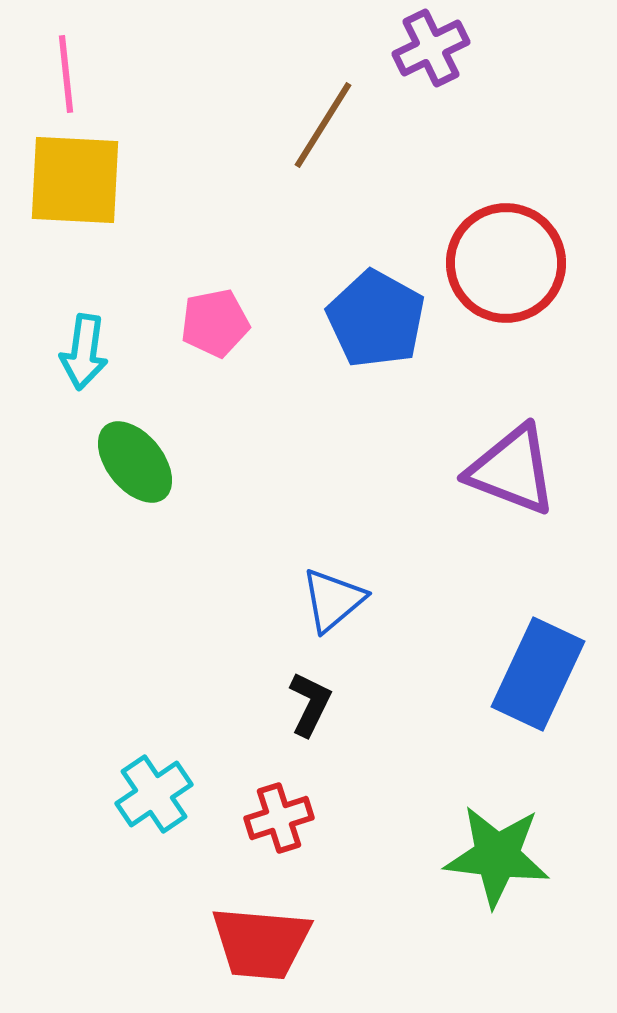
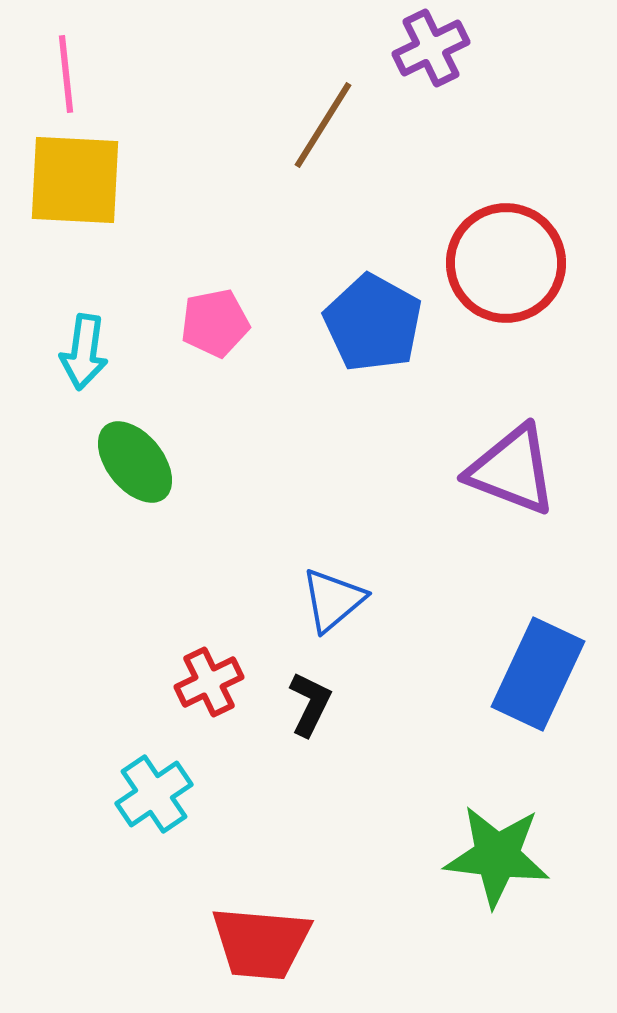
blue pentagon: moved 3 px left, 4 px down
red cross: moved 70 px left, 136 px up; rotated 8 degrees counterclockwise
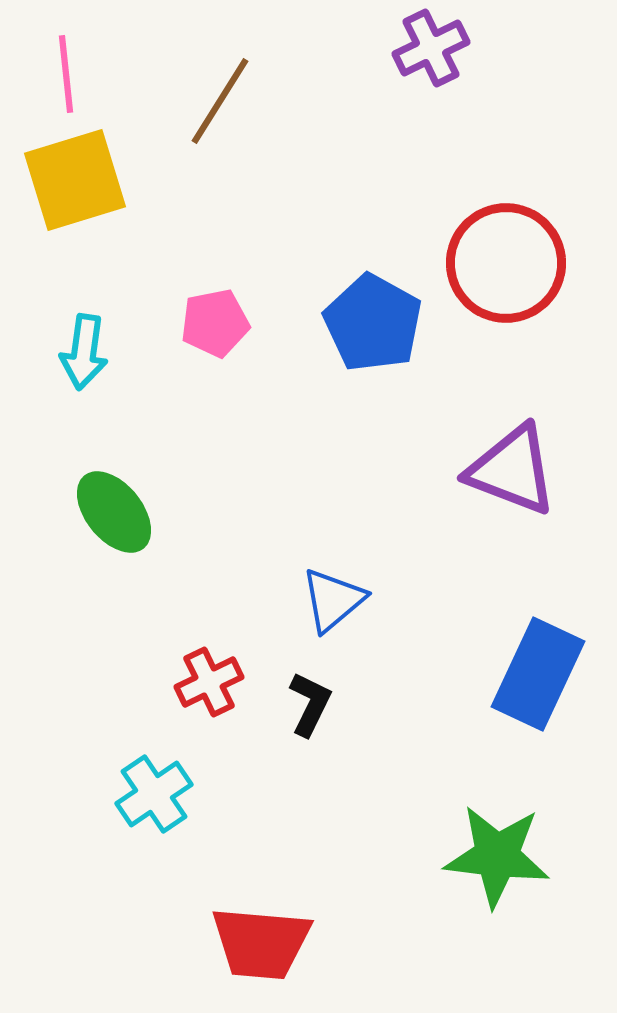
brown line: moved 103 px left, 24 px up
yellow square: rotated 20 degrees counterclockwise
green ellipse: moved 21 px left, 50 px down
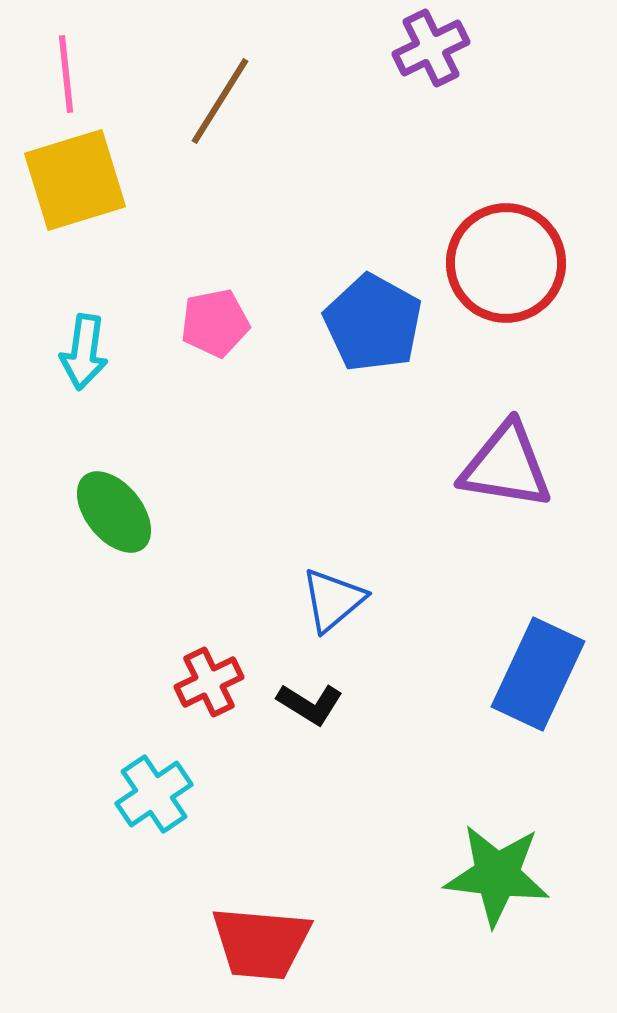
purple triangle: moved 6 px left, 4 px up; rotated 12 degrees counterclockwise
black L-shape: rotated 96 degrees clockwise
green star: moved 19 px down
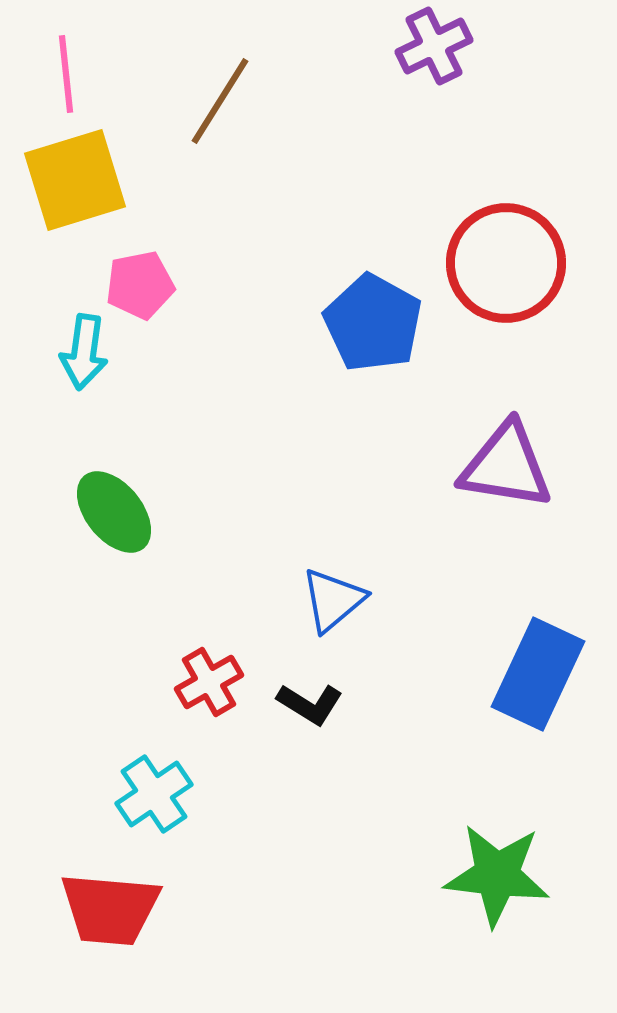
purple cross: moved 3 px right, 2 px up
pink pentagon: moved 75 px left, 38 px up
red cross: rotated 4 degrees counterclockwise
red trapezoid: moved 151 px left, 34 px up
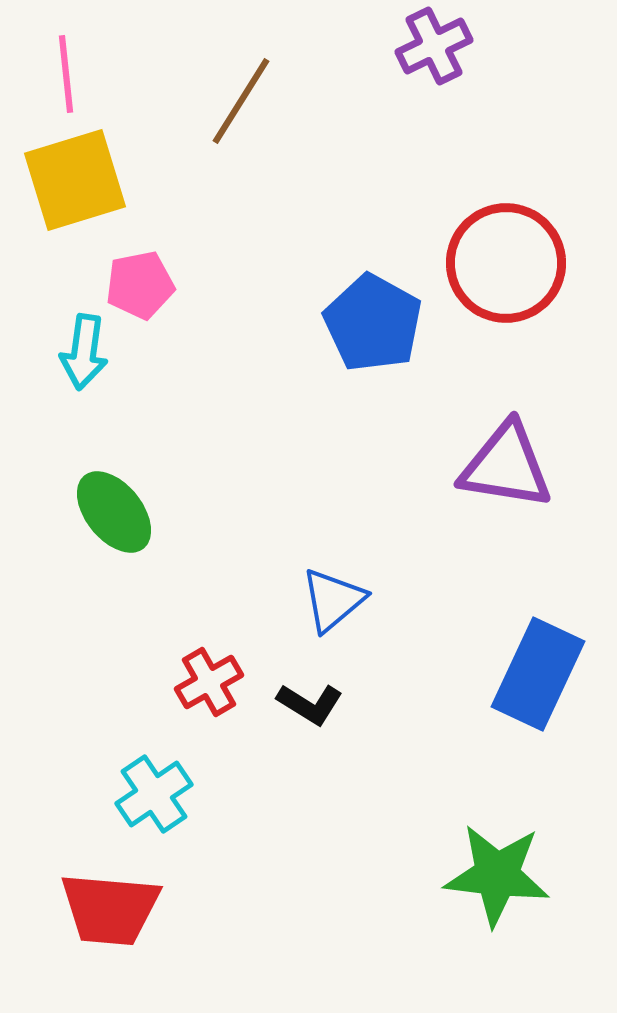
brown line: moved 21 px right
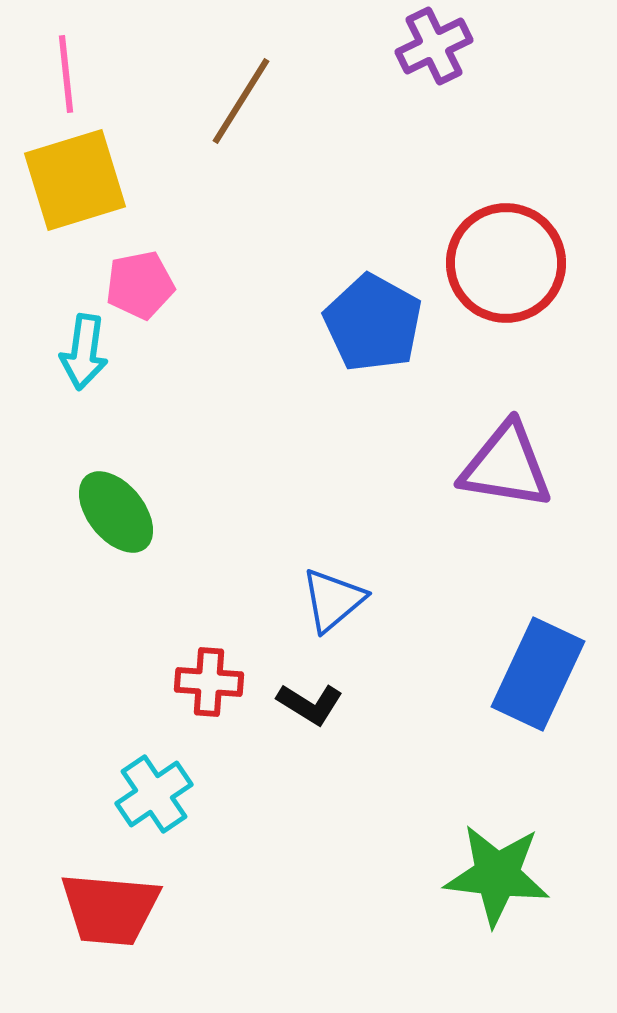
green ellipse: moved 2 px right
red cross: rotated 34 degrees clockwise
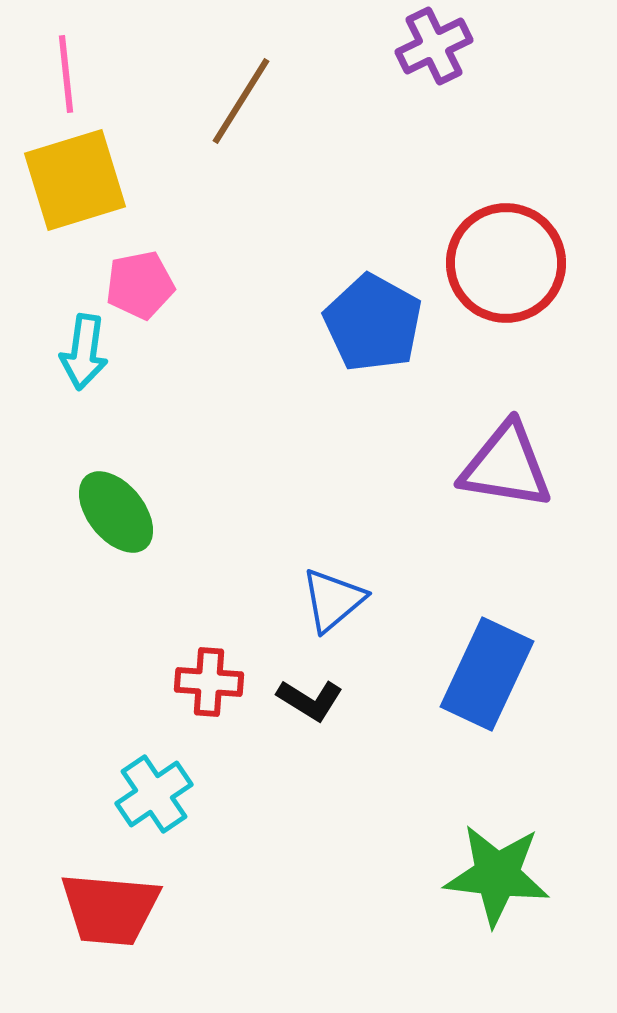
blue rectangle: moved 51 px left
black L-shape: moved 4 px up
